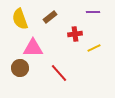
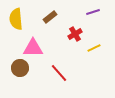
purple line: rotated 16 degrees counterclockwise
yellow semicircle: moved 4 px left; rotated 15 degrees clockwise
red cross: rotated 24 degrees counterclockwise
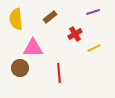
red line: rotated 36 degrees clockwise
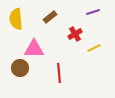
pink triangle: moved 1 px right, 1 px down
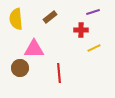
red cross: moved 6 px right, 4 px up; rotated 32 degrees clockwise
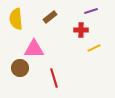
purple line: moved 2 px left, 1 px up
red line: moved 5 px left, 5 px down; rotated 12 degrees counterclockwise
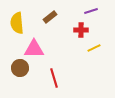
yellow semicircle: moved 1 px right, 4 px down
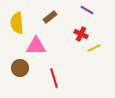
purple line: moved 4 px left, 1 px up; rotated 48 degrees clockwise
red cross: moved 4 px down; rotated 24 degrees clockwise
pink triangle: moved 2 px right, 3 px up
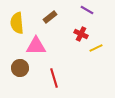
yellow line: moved 2 px right
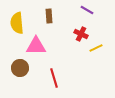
brown rectangle: moved 1 px left, 1 px up; rotated 56 degrees counterclockwise
